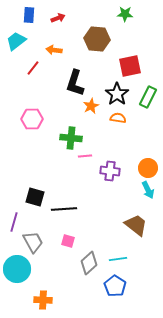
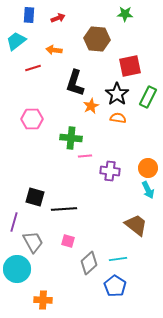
red line: rotated 35 degrees clockwise
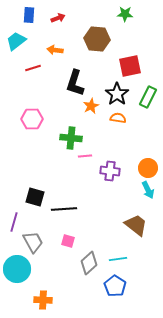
orange arrow: moved 1 px right
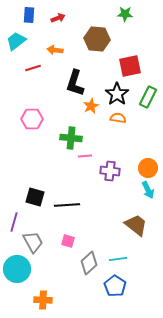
black line: moved 3 px right, 4 px up
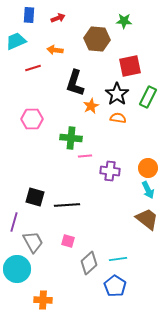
green star: moved 1 px left, 7 px down
cyan trapezoid: rotated 15 degrees clockwise
brown trapezoid: moved 11 px right, 6 px up
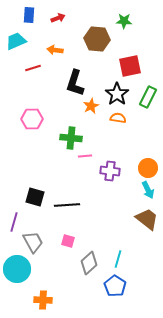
cyan line: rotated 66 degrees counterclockwise
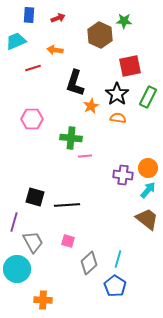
brown hexagon: moved 3 px right, 4 px up; rotated 20 degrees clockwise
purple cross: moved 13 px right, 4 px down
cyan arrow: rotated 114 degrees counterclockwise
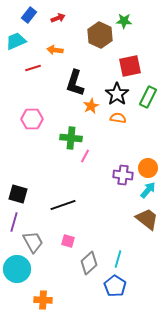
blue rectangle: rotated 35 degrees clockwise
pink line: rotated 56 degrees counterclockwise
black square: moved 17 px left, 3 px up
black line: moved 4 px left; rotated 15 degrees counterclockwise
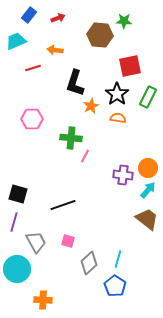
brown hexagon: rotated 20 degrees counterclockwise
gray trapezoid: moved 3 px right
